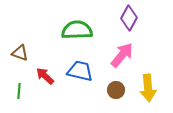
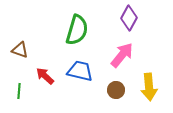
green semicircle: rotated 108 degrees clockwise
brown triangle: moved 3 px up
yellow arrow: moved 1 px right, 1 px up
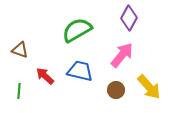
green semicircle: rotated 136 degrees counterclockwise
yellow arrow: rotated 36 degrees counterclockwise
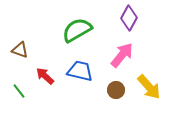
green line: rotated 42 degrees counterclockwise
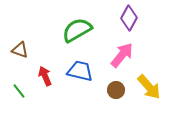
red arrow: rotated 24 degrees clockwise
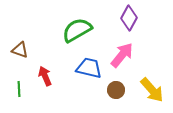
blue trapezoid: moved 9 px right, 3 px up
yellow arrow: moved 3 px right, 3 px down
green line: moved 2 px up; rotated 35 degrees clockwise
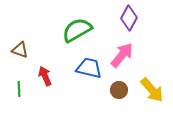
brown circle: moved 3 px right
